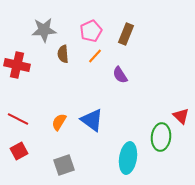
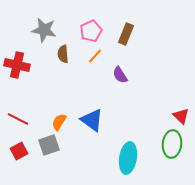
gray star: rotated 15 degrees clockwise
green ellipse: moved 11 px right, 7 px down
gray square: moved 15 px left, 20 px up
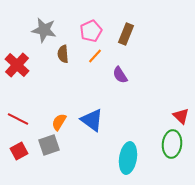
red cross: rotated 30 degrees clockwise
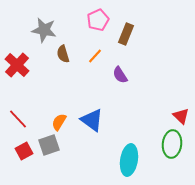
pink pentagon: moved 7 px right, 11 px up
brown semicircle: rotated 12 degrees counterclockwise
red line: rotated 20 degrees clockwise
red square: moved 5 px right
cyan ellipse: moved 1 px right, 2 px down
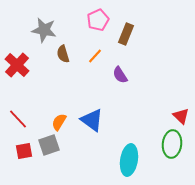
red square: rotated 18 degrees clockwise
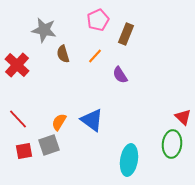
red triangle: moved 2 px right, 1 px down
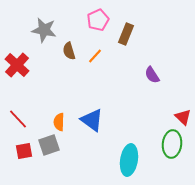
brown semicircle: moved 6 px right, 3 px up
purple semicircle: moved 32 px right
orange semicircle: rotated 30 degrees counterclockwise
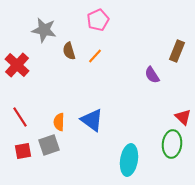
brown rectangle: moved 51 px right, 17 px down
red line: moved 2 px right, 2 px up; rotated 10 degrees clockwise
red square: moved 1 px left
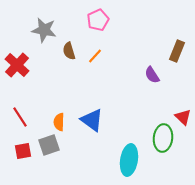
green ellipse: moved 9 px left, 6 px up
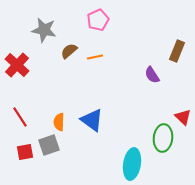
brown semicircle: rotated 66 degrees clockwise
orange line: moved 1 px down; rotated 35 degrees clockwise
red square: moved 2 px right, 1 px down
cyan ellipse: moved 3 px right, 4 px down
